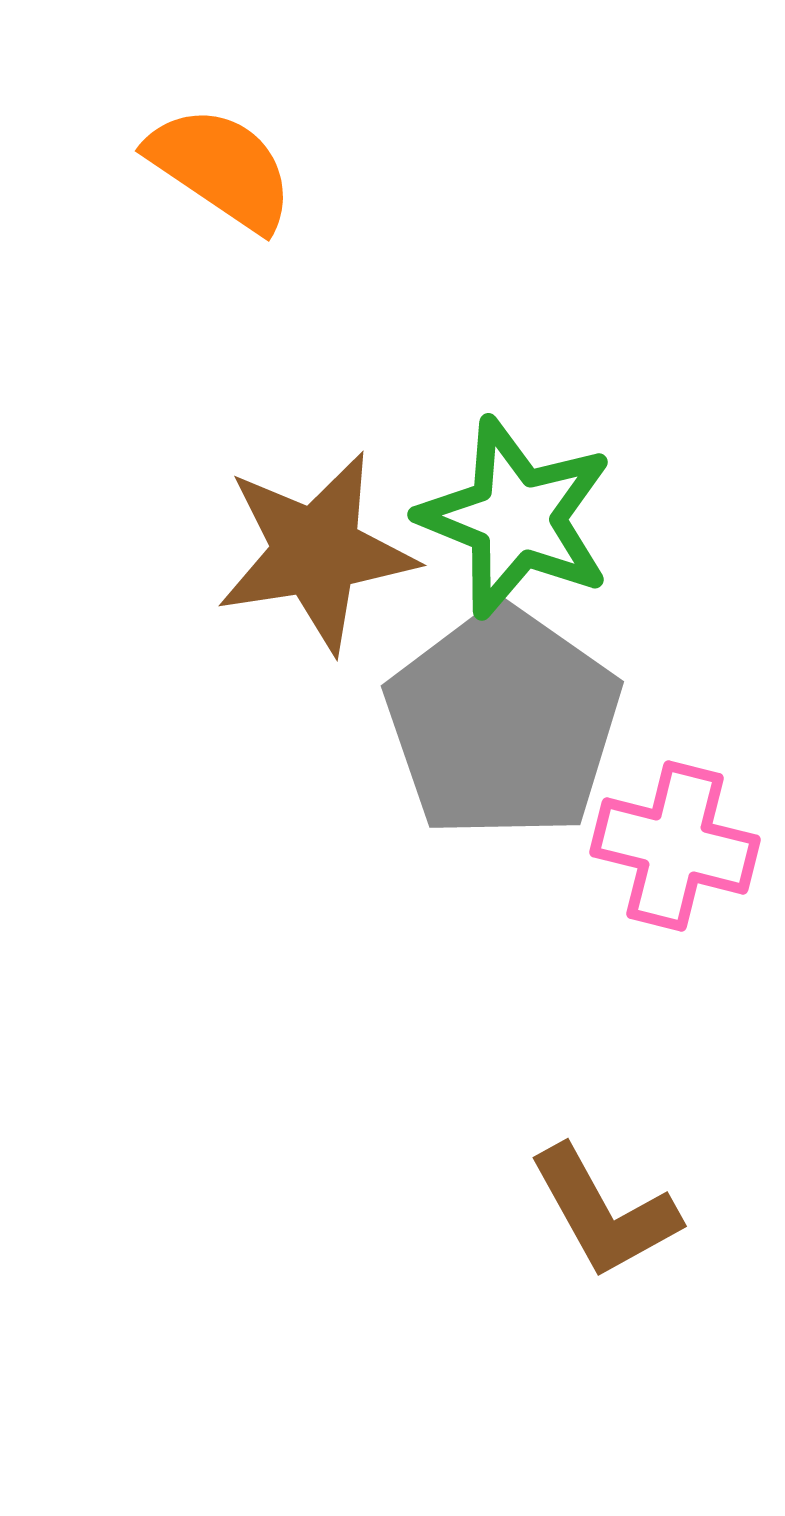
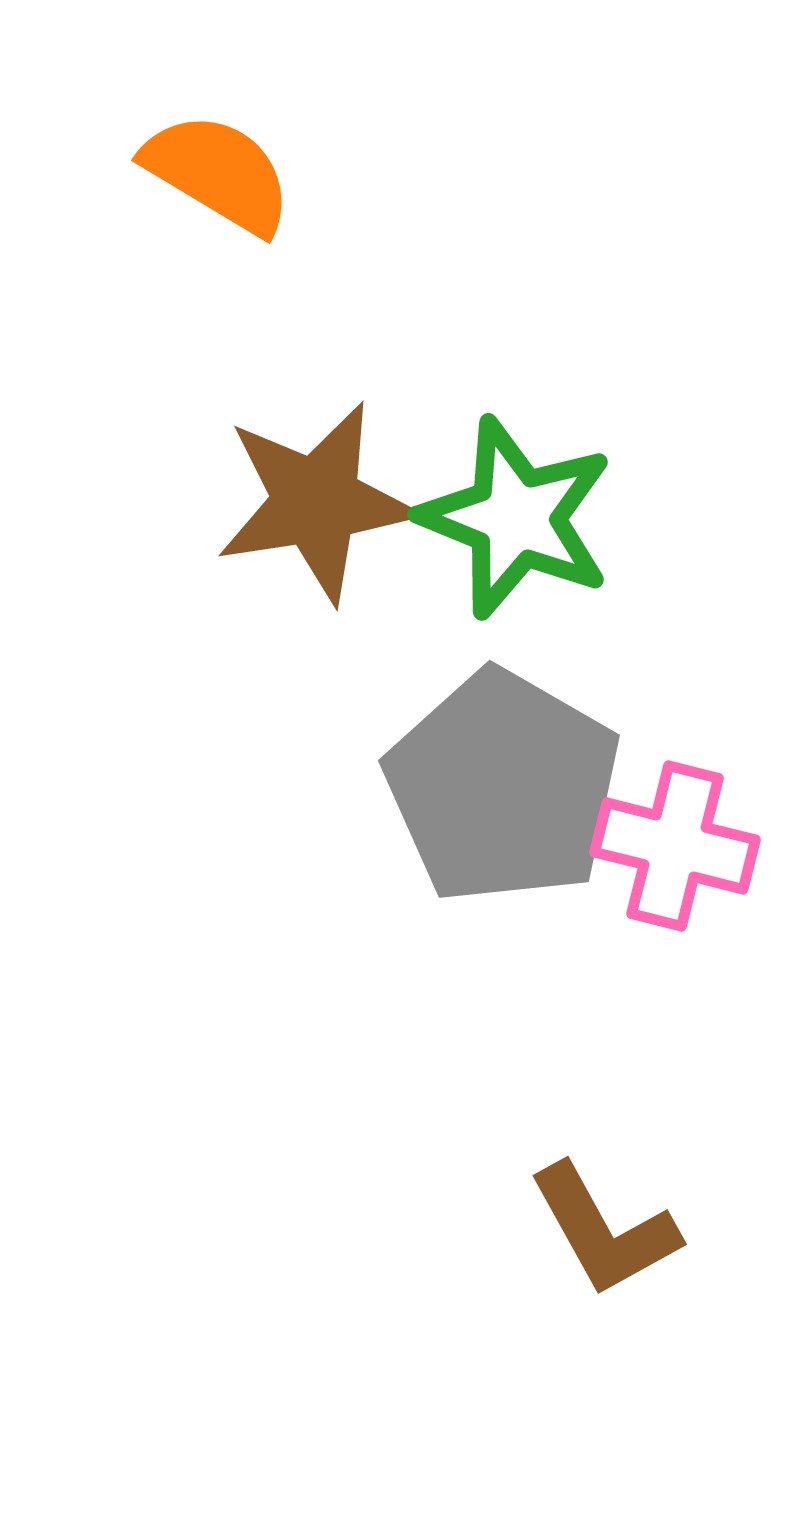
orange semicircle: moved 3 px left, 5 px down; rotated 3 degrees counterclockwise
brown star: moved 50 px up
gray pentagon: moved 64 px down; rotated 5 degrees counterclockwise
brown L-shape: moved 18 px down
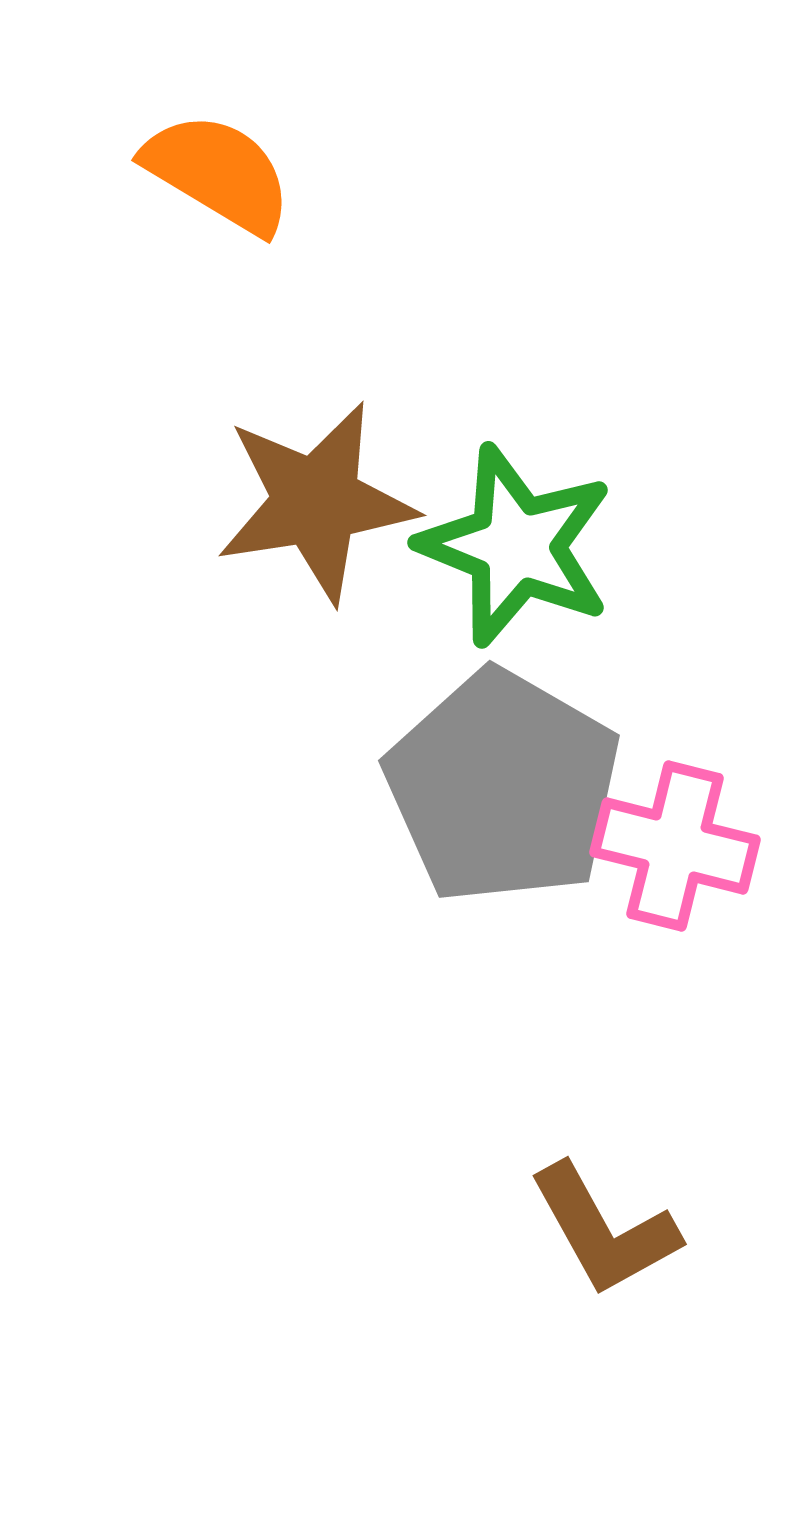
green star: moved 28 px down
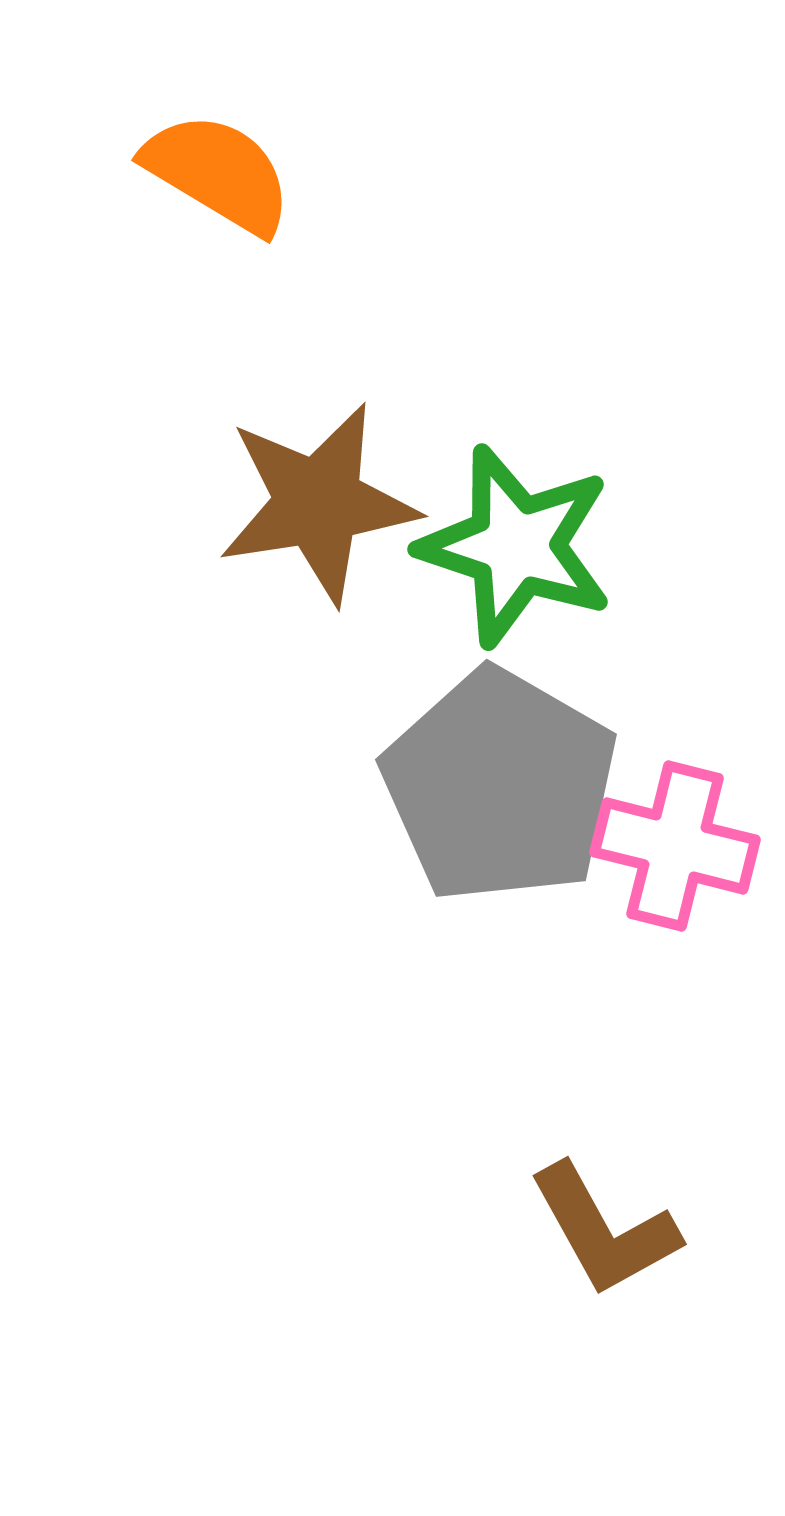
brown star: moved 2 px right, 1 px down
green star: rotated 4 degrees counterclockwise
gray pentagon: moved 3 px left, 1 px up
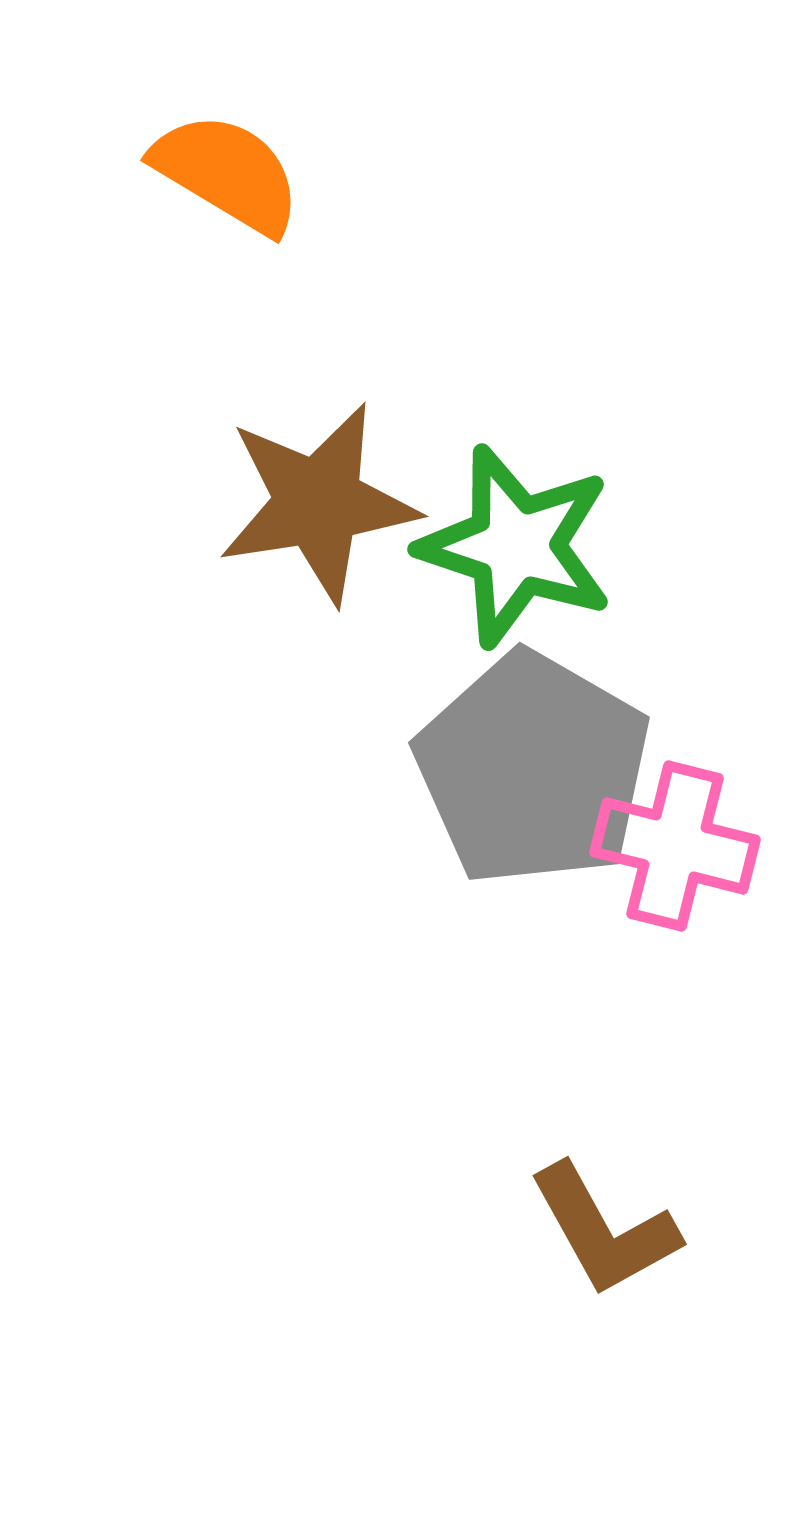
orange semicircle: moved 9 px right
gray pentagon: moved 33 px right, 17 px up
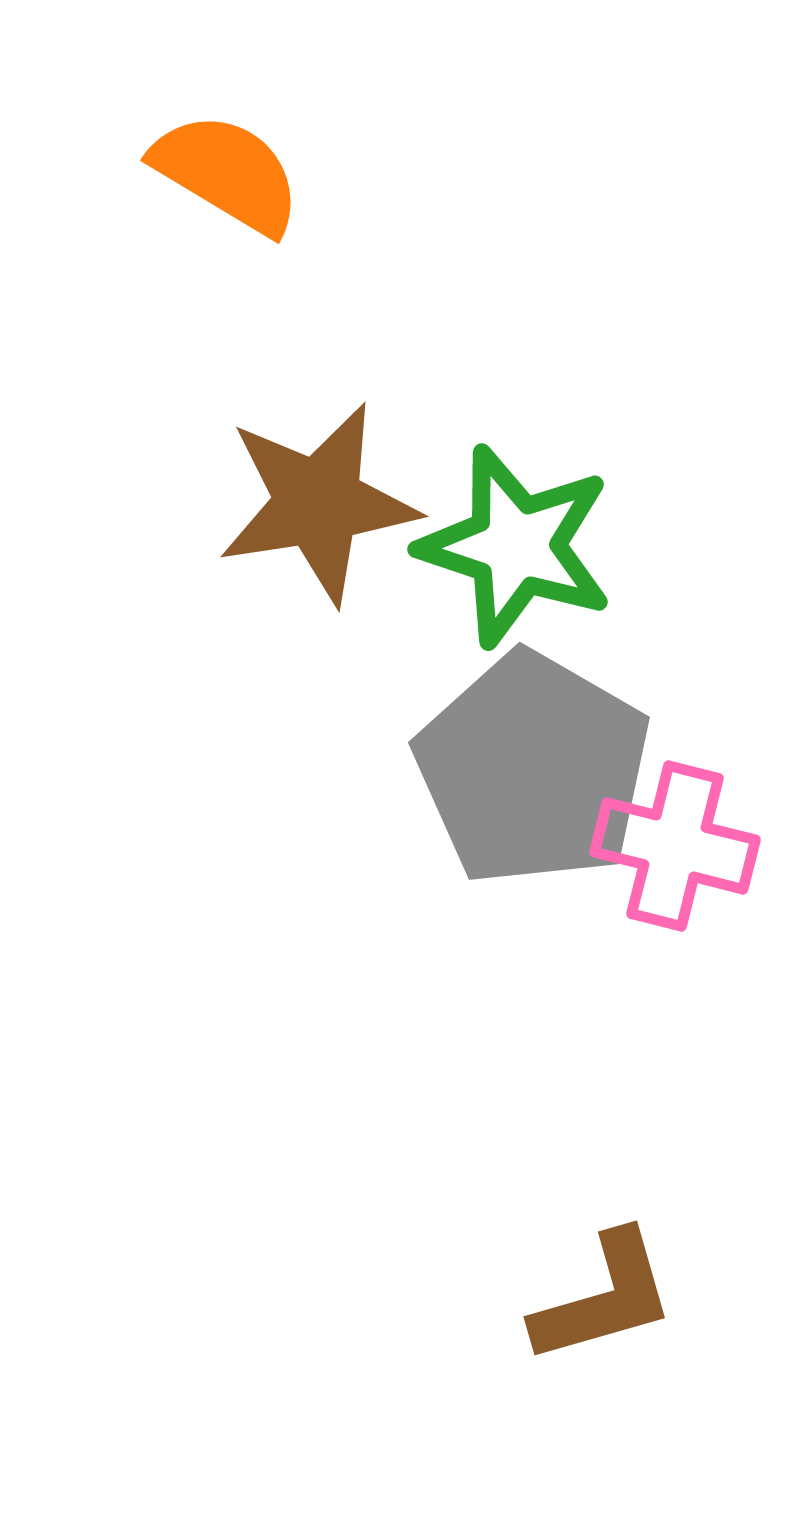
brown L-shape: moved 68 px down; rotated 77 degrees counterclockwise
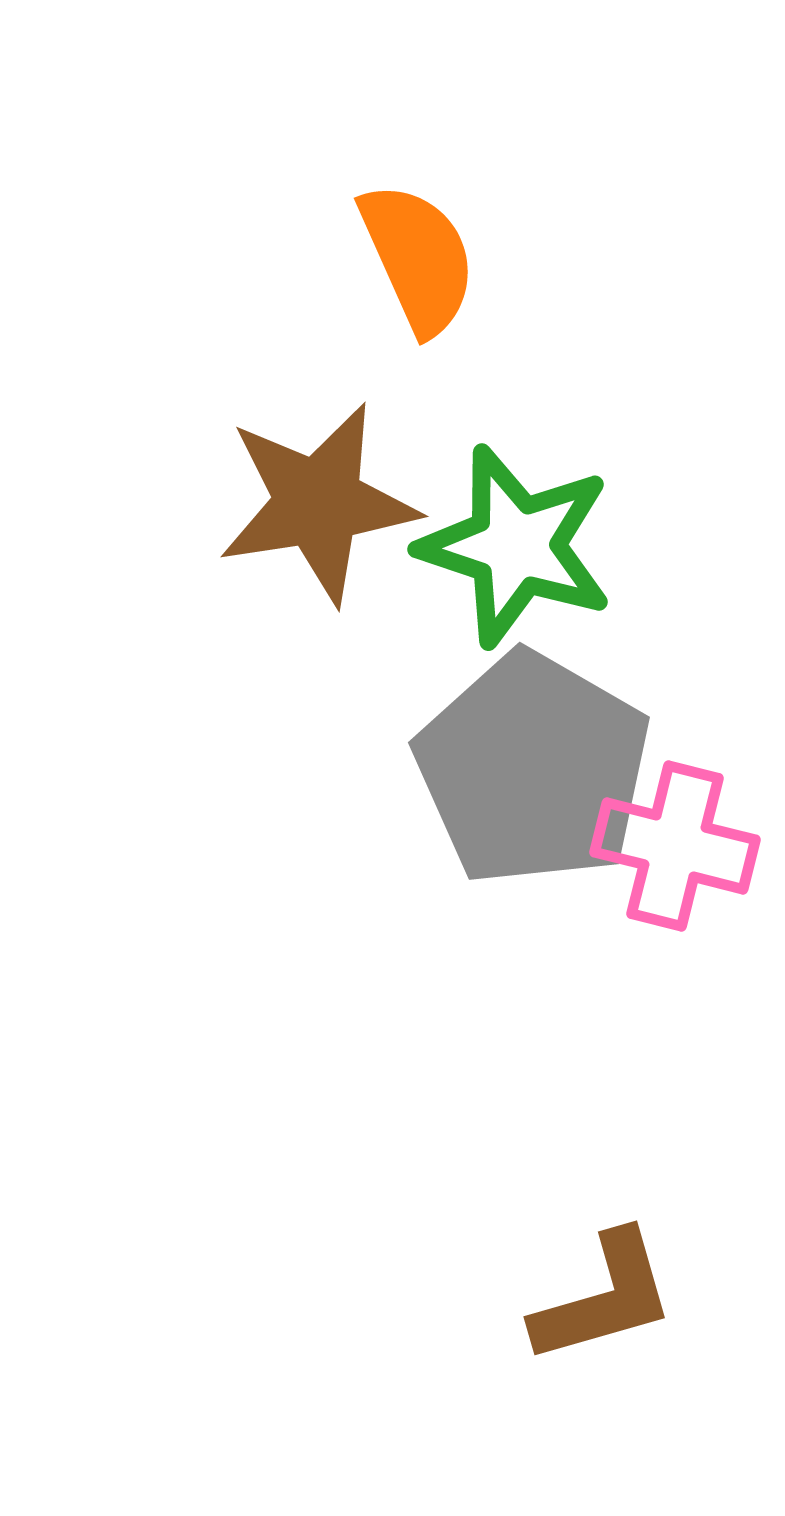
orange semicircle: moved 191 px right, 85 px down; rotated 35 degrees clockwise
